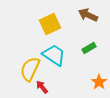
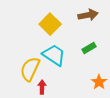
brown arrow: rotated 144 degrees clockwise
yellow square: rotated 20 degrees counterclockwise
red arrow: rotated 40 degrees clockwise
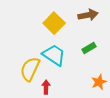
yellow square: moved 4 px right, 1 px up
orange star: rotated 14 degrees clockwise
red arrow: moved 4 px right
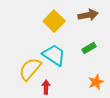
yellow square: moved 2 px up
yellow semicircle: rotated 15 degrees clockwise
orange star: moved 3 px left
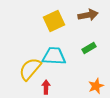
yellow square: rotated 20 degrees clockwise
cyan trapezoid: moved 1 px down; rotated 30 degrees counterclockwise
orange star: moved 4 px down
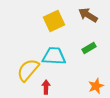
brown arrow: rotated 138 degrees counterclockwise
yellow semicircle: moved 2 px left, 1 px down
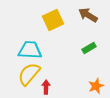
yellow square: moved 1 px left, 1 px up
cyan trapezoid: moved 24 px left, 6 px up
yellow semicircle: moved 1 px right, 4 px down
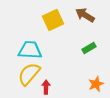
brown arrow: moved 3 px left
orange star: moved 2 px up
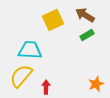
green rectangle: moved 2 px left, 13 px up
yellow semicircle: moved 8 px left, 2 px down
